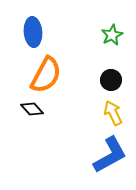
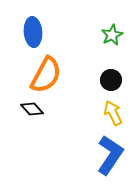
blue L-shape: rotated 27 degrees counterclockwise
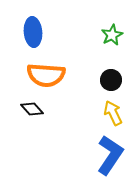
orange semicircle: rotated 66 degrees clockwise
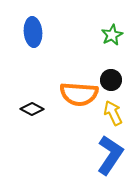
orange semicircle: moved 33 px right, 19 px down
black diamond: rotated 20 degrees counterclockwise
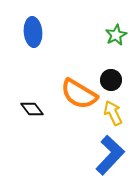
green star: moved 4 px right
orange semicircle: rotated 27 degrees clockwise
black diamond: rotated 25 degrees clockwise
blue L-shape: rotated 9 degrees clockwise
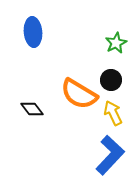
green star: moved 8 px down
